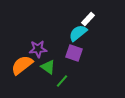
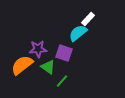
purple square: moved 10 px left
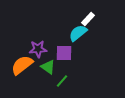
purple square: rotated 18 degrees counterclockwise
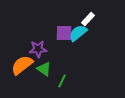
purple square: moved 20 px up
green triangle: moved 4 px left, 2 px down
green line: rotated 16 degrees counterclockwise
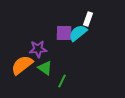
white rectangle: rotated 24 degrees counterclockwise
green triangle: moved 1 px right, 1 px up
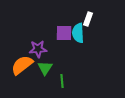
cyan semicircle: rotated 54 degrees counterclockwise
green triangle: rotated 28 degrees clockwise
green line: rotated 32 degrees counterclockwise
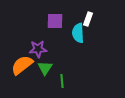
purple square: moved 9 px left, 12 px up
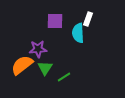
green line: moved 2 px right, 4 px up; rotated 64 degrees clockwise
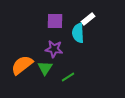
white rectangle: rotated 32 degrees clockwise
purple star: moved 16 px right; rotated 12 degrees clockwise
green line: moved 4 px right
